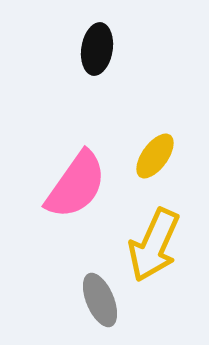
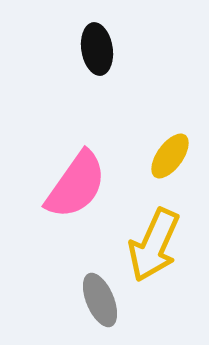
black ellipse: rotated 18 degrees counterclockwise
yellow ellipse: moved 15 px right
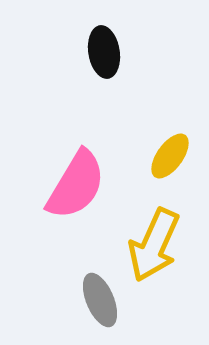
black ellipse: moved 7 px right, 3 px down
pink semicircle: rotated 4 degrees counterclockwise
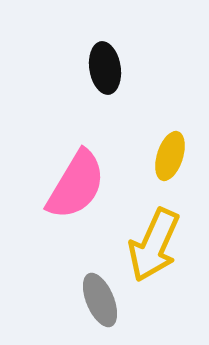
black ellipse: moved 1 px right, 16 px down
yellow ellipse: rotated 18 degrees counterclockwise
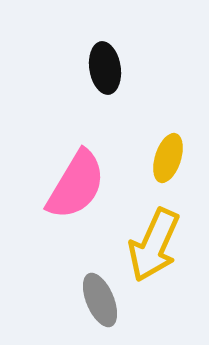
yellow ellipse: moved 2 px left, 2 px down
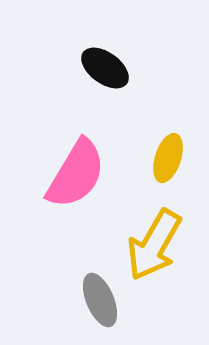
black ellipse: rotated 45 degrees counterclockwise
pink semicircle: moved 11 px up
yellow arrow: rotated 6 degrees clockwise
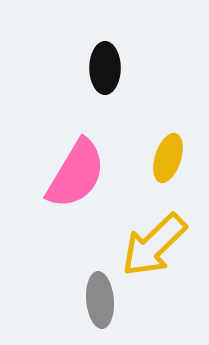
black ellipse: rotated 54 degrees clockwise
yellow arrow: rotated 16 degrees clockwise
gray ellipse: rotated 18 degrees clockwise
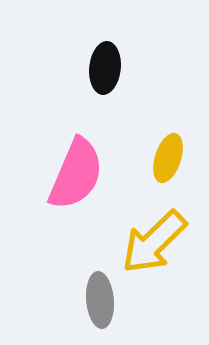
black ellipse: rotated 6 degrees clockwise
pink semicircle: rotated 8 degrees counterclockwise
yellow arrow: moved 3 px up
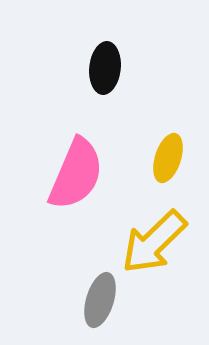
gray ellipse: rotated 22 degrees clockwise
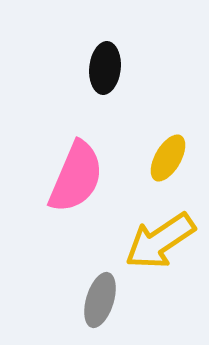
yellow ellipse: rotated 12 degrees clockwise
pink semicircle: moved 3 px down
yellow arrow: moved 6 px right, 1 px up; rotated 10 degrees clockwise
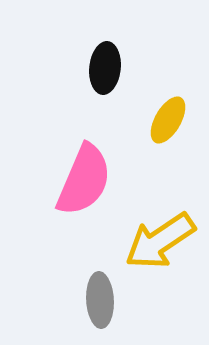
yellow ellipse: moved 38 px up
pink semicircle: moved 8 px right, 3 px down
gray ellipse: rotated 20 degrees counterclockwise
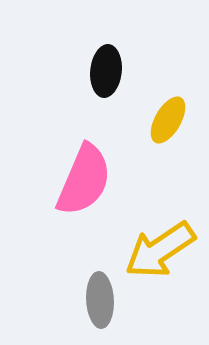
black ellipse: moved 1 px right, 3 px down
yellow arrow: moved 9 px down
